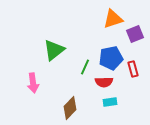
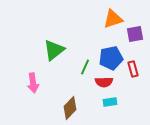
purple square: rotated 12 degrees clockwise
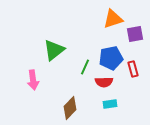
pink arrow: moved 3 px up
cyan rectangle: moved 2 px down
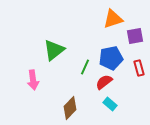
purple square: moved 2 px down
red rectangle: moved 6 px right, 1 px up
red semicircle: rotated 144 degrees clockwise
cyan rectangle: rotated 48 degrees clockwise
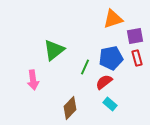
red rectangle: moved 2 px left, 10 px up
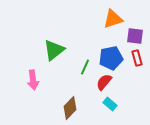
purple square: rotated 18 degrees clockwise
red semicircle: rotated 12 degrees counterclockwise
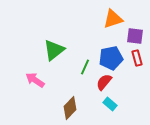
pink arrow: moved 2 px right; rotated 132 degrees clockwise
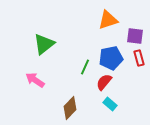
orange triangle: moved 5 px left, 1 px down
green triangle: moved 10 px left, 6 px up
red rectangle: moved 2 px right
